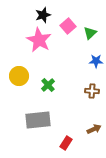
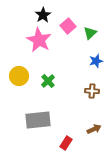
black star: rotated 14 degrees counterclockwise
blue star: rotated 16 degrees counterclockwise
green cross: moved 4 px up
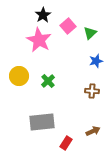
gray rectangle: moved 4 px right, 2 px down
brown arrow: moved 1 px left, 2 px down
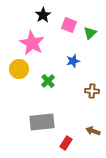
pink square: moved 1 px right, 1 px up; rotated 28 degrees counterclockwise
pink star: moved 7 px left, 3 px down
blue star: moved 23 px left
yellow circle: moved 7 px up
brown arrow: rotated 136 degrees counterclockwise
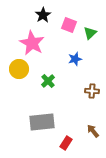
blue star: moved 2 px right, 2 px up
brown arrow: rotated 32 degrees clockwise
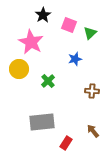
pink star: moved 1 px left, 1 px up
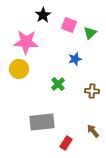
pink star: moved 5 px left; rotated 25 degrees counterclockwise
green cross: moved 10 px right, 3 px down
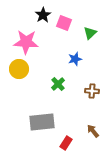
pink square: moved 5 px left, 2 px up
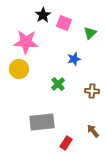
blue star: moved 1 px left
